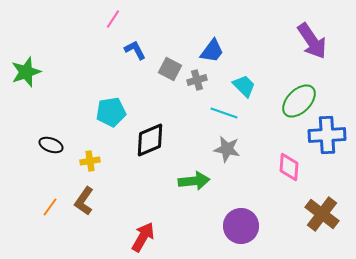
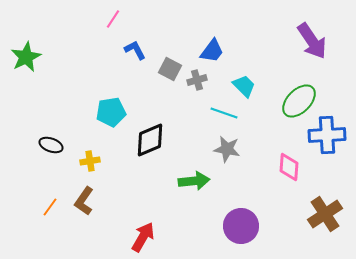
green star: moved 15 px up; rotated 8 degrees counterclockwise
brown cross: moved 3 px right; rotated 20 degrees clockwise
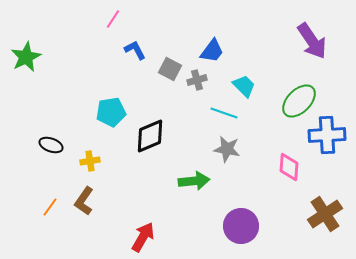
black diamond: moved 4 px up
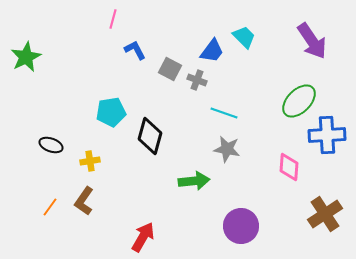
pink line: rotated 18 degrees counterclockwise
gray cross: rotated 36 degrees clockwise
cyan trapezoid: moved 49 px up
black diamond: rotated 51 degrees counterclockwise
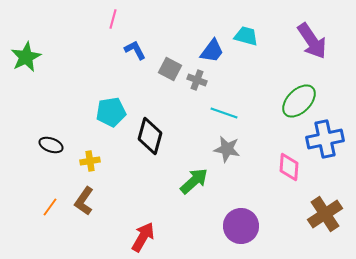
cyan trapezoid: moved 2 px right, 1 px up; rotated 30 degrees counterclockwise
blue cross: moved 2 px left, 4 px down; rotated 9 degrees counterclockwise
green arrow: rotated 36 degrees counterclockwise
